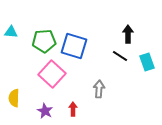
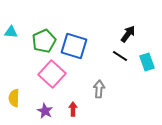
black arrow: rotated 36 degrees clockwise
green pentagon: rotated 20 degrees counterclockwise
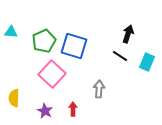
black arrow: rotated 18 degrees counterclockwise
cyan rectangle: rotated 42 degrees clockwise
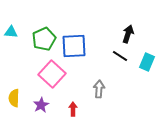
green pentagon: moved 2 px up
blue square: rotated 20 degrees counterclockwise
purple star: moved 4 px left, 6 px up; rotated 14 degrees clockwise
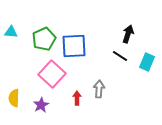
red arrow: moved 4 px right, 11 px up
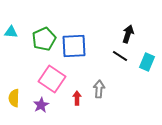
pink square: moved 5 px down; rotated 8 degrees counterclockwise
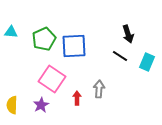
black arrow: rotated 144 degrees clockwise
yellow semicircle: moved 2 px left, 7 px down
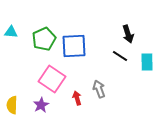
cyan rectangle: rotated 24 degrees counterclockwise
gray arrow: rotated 24 degrees counterclockwise
red arrow: rotated 16 degrees counterclockwise
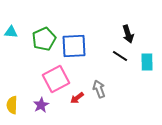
pink square: moved 4 px right; rotated 28 degrees clockwise
red arrow: rotated 112 degrees counterclockwise
